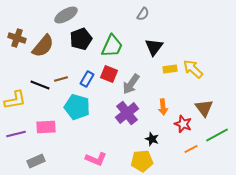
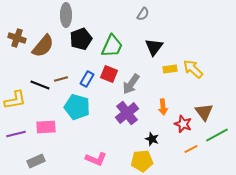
gray ellipse: rotated 60 degrees counterclockwise
brown triangle: moved 4 px down
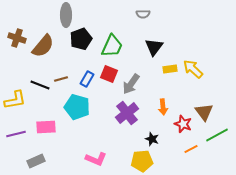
gray semicircle: rotated 56 degrees clockwise
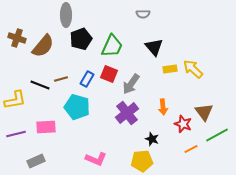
black triangle: rotated 18 degrees counterclockwise
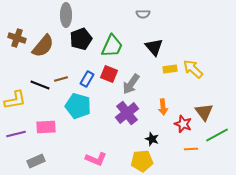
cyan pentagon: moved 1 px right, 1 px up
orange line: rotated 24 degrees clockwise
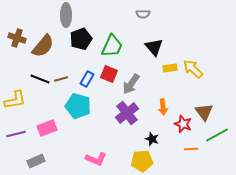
yellow rectangle: moved 1 px up
black line: moved 6 px up
pink rectangle: moved 1 px right, 1 px down; rotated 18 degrees counterclockwise
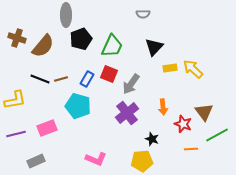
black triangle: rotated 24 degrees clockwise
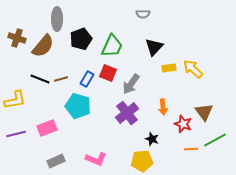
gray ellipse: moved 9 px left, 4 px down
yellow rectangle: moved 1 px left
red square: moved 1 px left, 1 px up
green line: moved 2 px left, 5 px down
gray rectangle: moved 20 px right
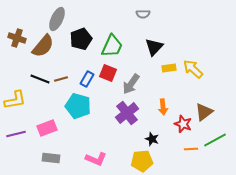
gray ellipse: rotated 25 degrees clockwise
brown triangle: rotated 30 degrees clockwise
gray rectangle: moved 5 px left, 3 px up; rotated 30 degrees clockwise
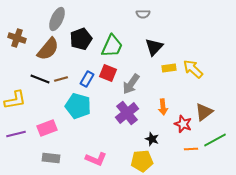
brown semicircle: moved 5 px right, 3 px down
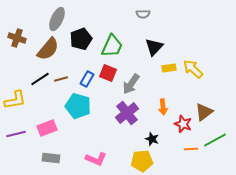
black line: rotated 54 degrees counterclockwise
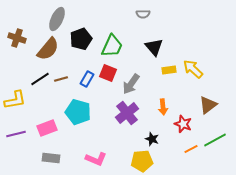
black triangle: rotated 24 degrees counterclockwise
yellow rectangle: moved 2 px down
cyan pentagon: moved 6 px down
brown triangle: moved 4 px right, 7 px up
orange line: rotated 24 degrees counterclockwise
